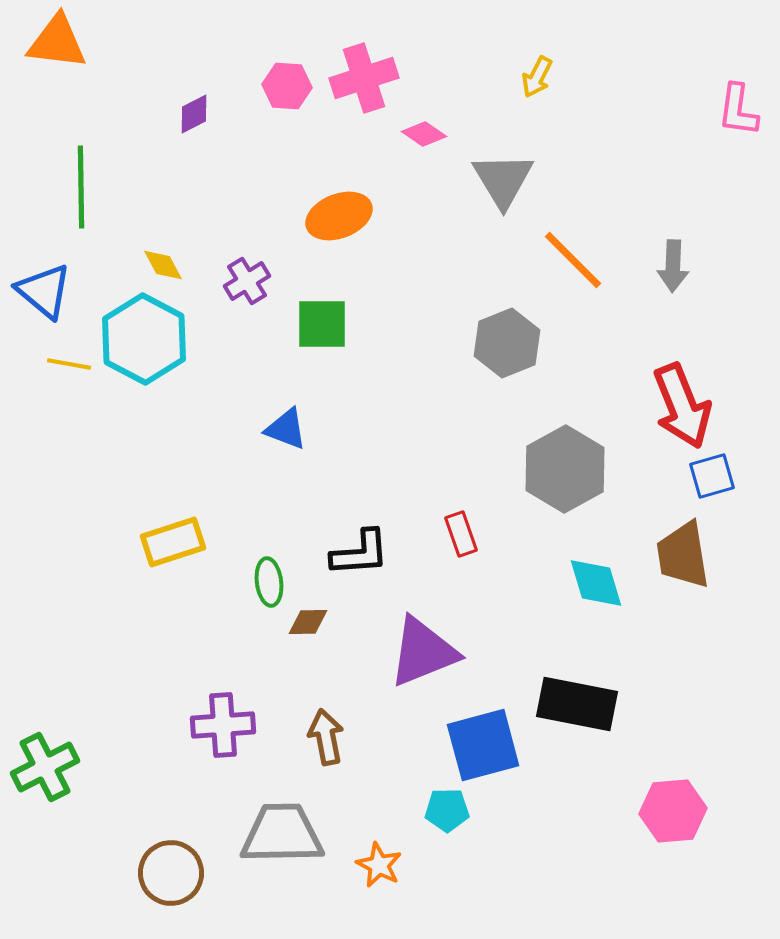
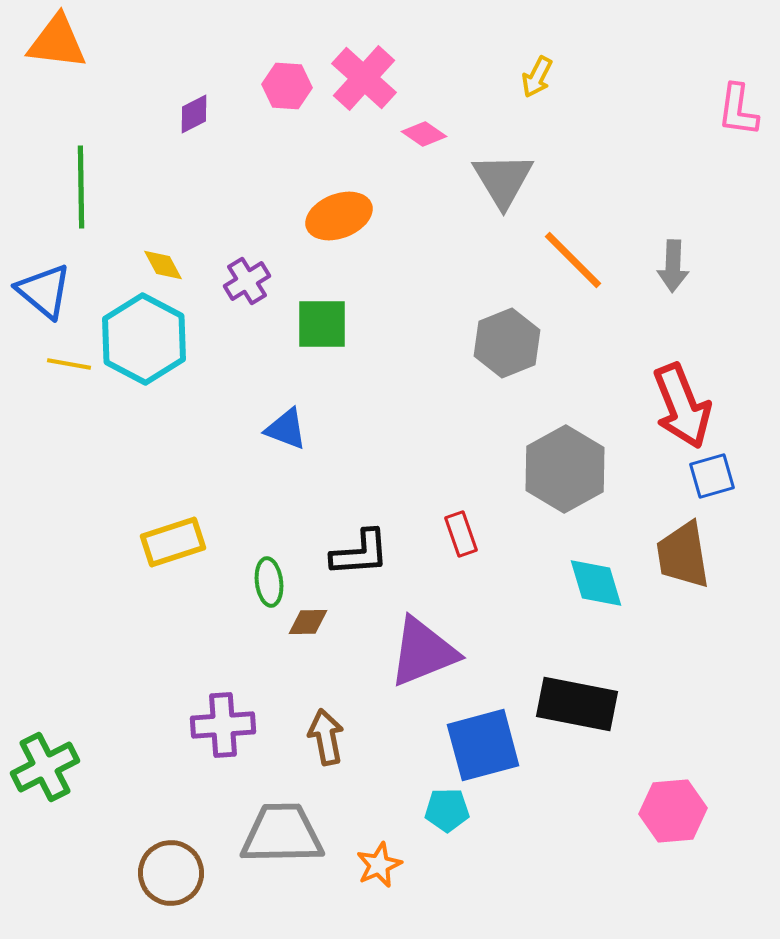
pink cross at (364, 78): rotated 30 degrees counterclockwise
orange star at (379, 865): rotated 21 degrees clockwise
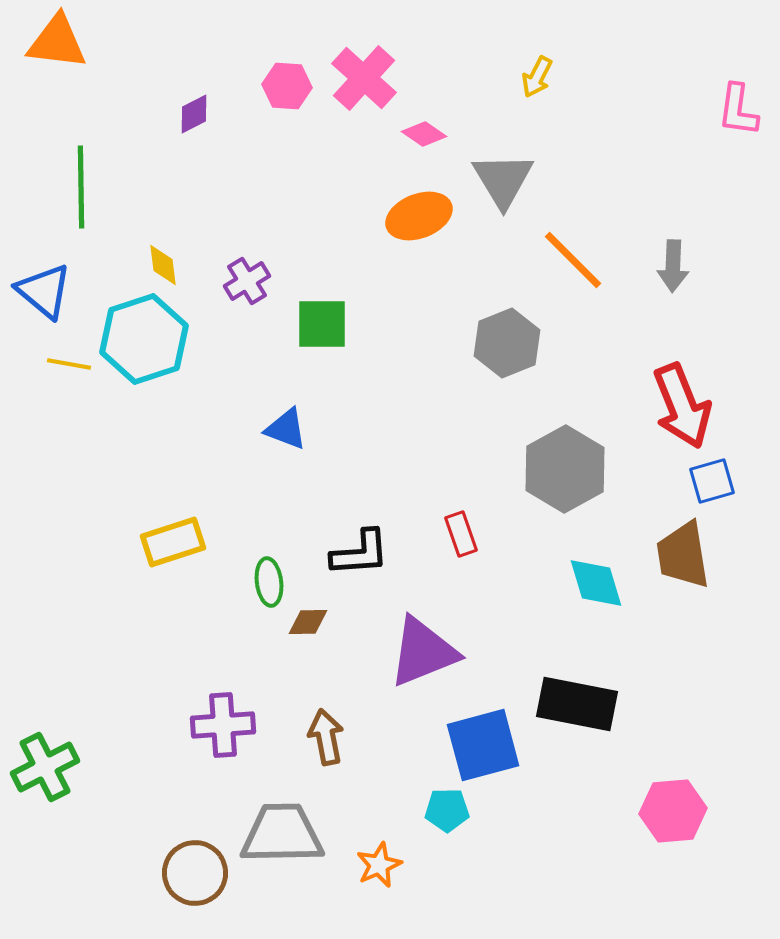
orange ellipse at (339, 216): moved 80 px right
yellow diamond at (163, 265): rotated 21 degrees clockwise
cyan hexagon at (144, 339): rotated 14 degrees clockwise
blue square at (712, 476): moved 5 px down
brown circle at (171, 873): moved 24 px right
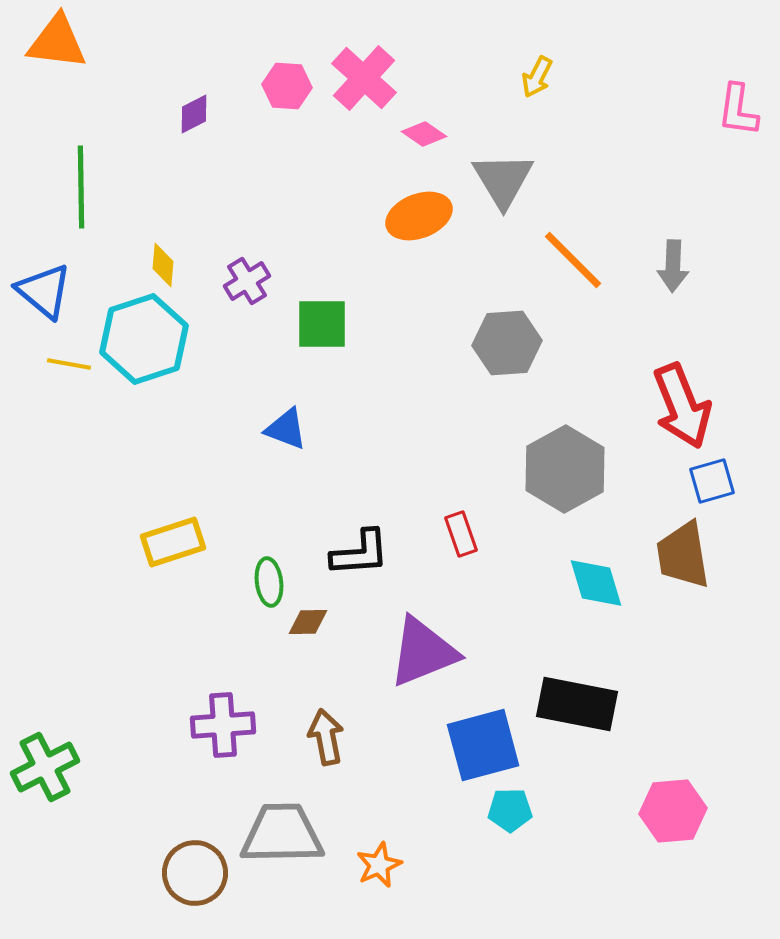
yellow diamond at (163, 265): rotated 12 degrees clockwise
gray hexagon at (507, 343): rotated 18 degrees clockwise
cyan pentagon at (447, 810): moved 63 px right
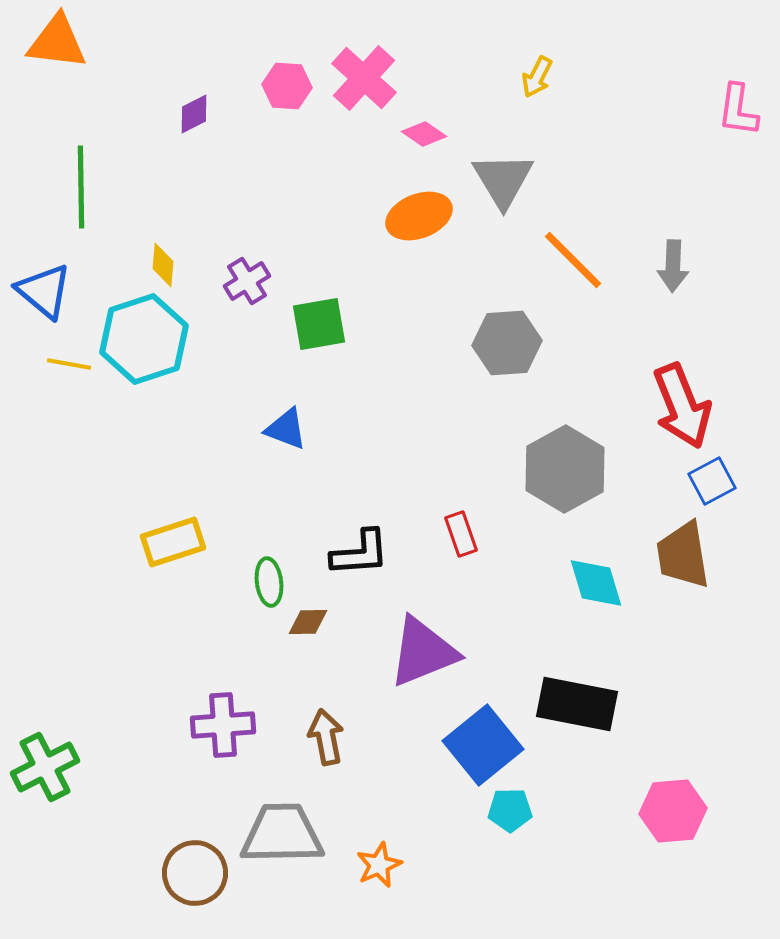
green square at (322, 324): moved 3 px left; rotated 10 degrees counterclockwise
blue square at (712, 481): rotated 12 degrees counterclockwise
blue square at (483, 745): rotated 24 degrees counterclockwise
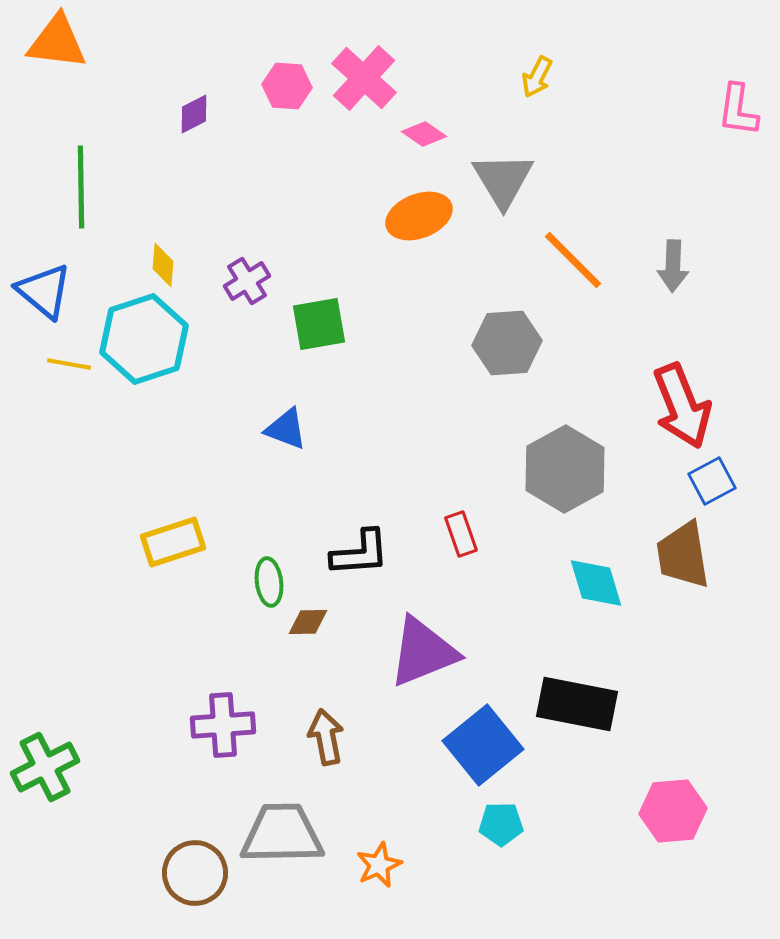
cyan pentagon at (510, 810): moved 9 px left, 14 px down
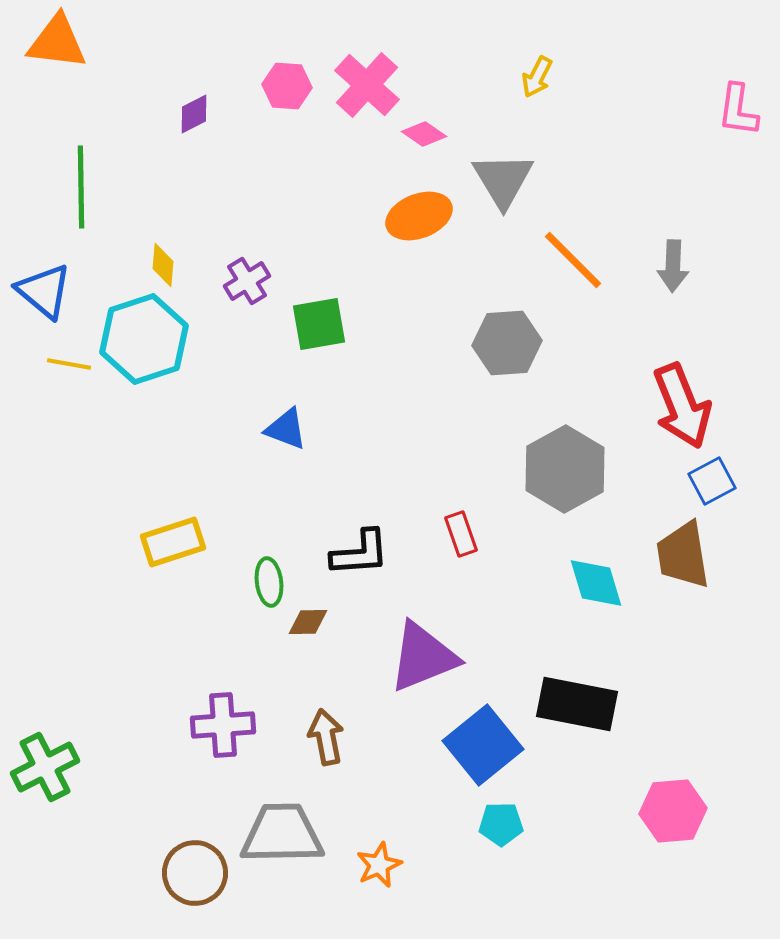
pink cross at (364, 78): moved 3 px right, 7 px down
purple triangle at (423, 652): moved 5 px down
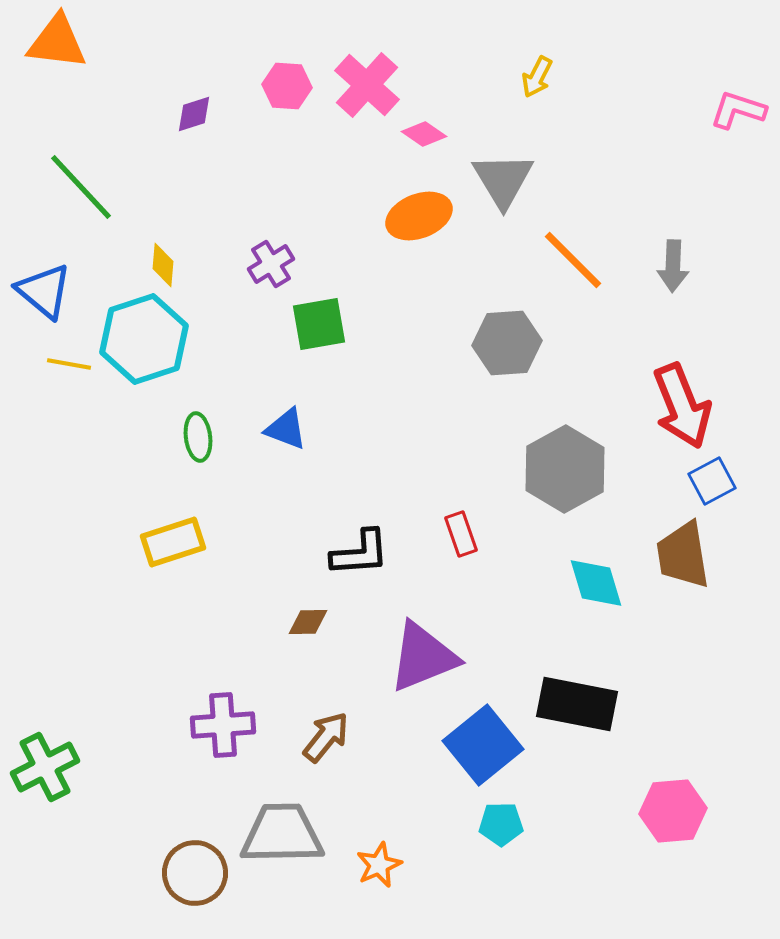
pink L-shape at (738, 110): rotated 100 degrees clockwise
purple diamond at (194, 114): rotated 9 degrees clockwise
green line at (81, 187): rotated 42 degrees counterclockwise
purple cross at (247, 281): moved 24 px right, 17 px up
green ellipse at (269, 582): moved 71 px left, 145 px up
brown arrow at (326, 737): rotated 50 degrees clockwise
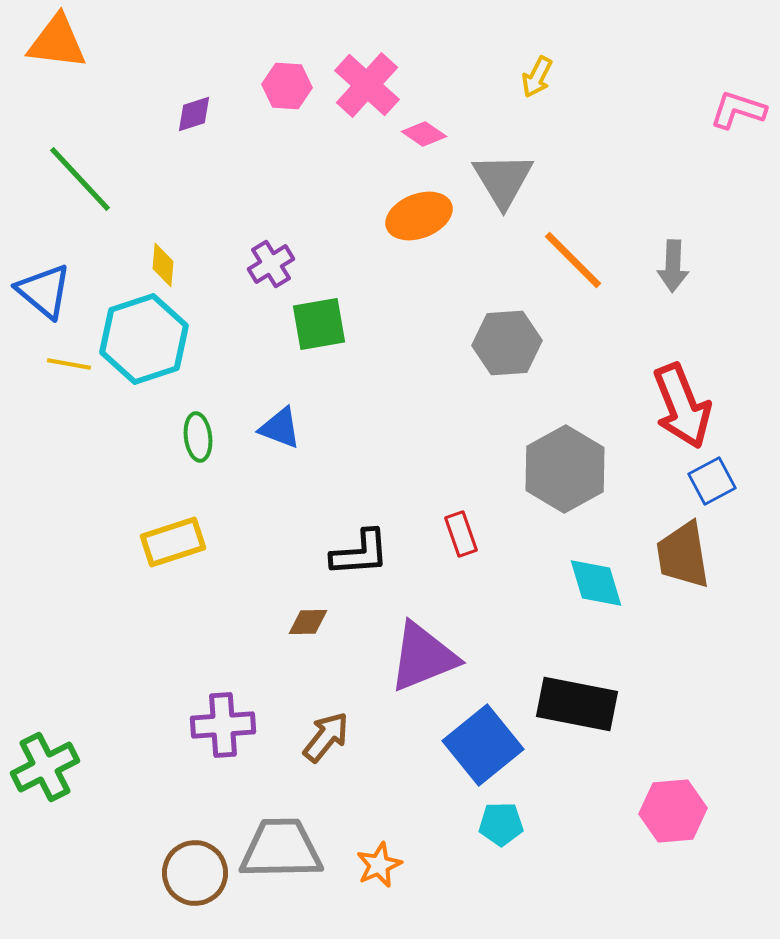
green line at (81, 187): moved 1 px left, 8 px up
blue triangle at (286, 429): moved 6 px left, 1 px up
gray trapezoid at (282, 834): moved 1 px left, 15 px down
